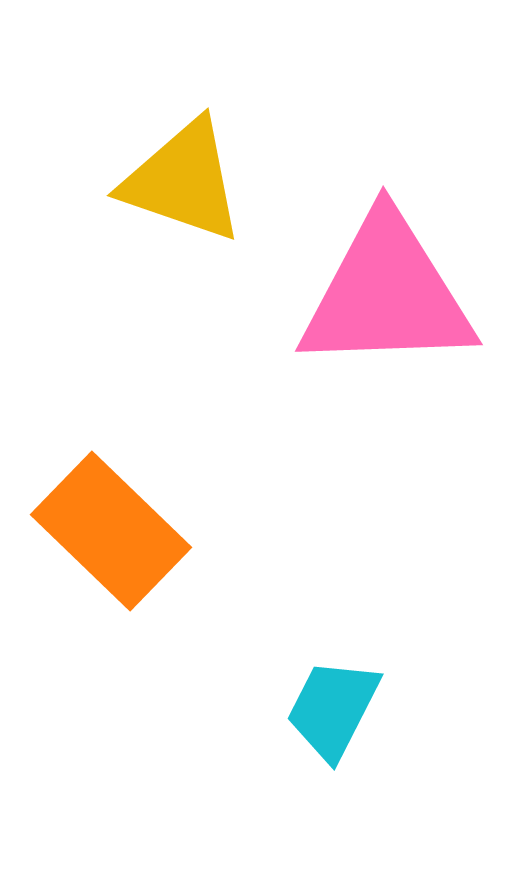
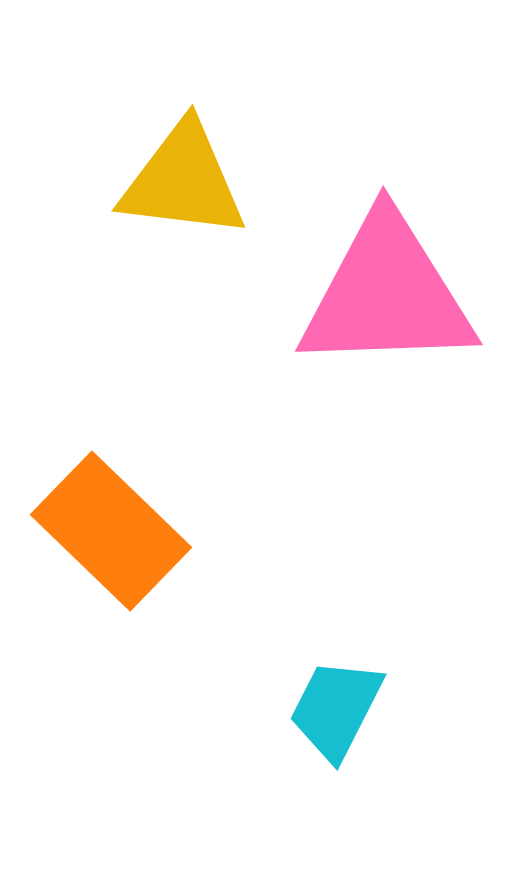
yellow triangle: rotated 12 degrees counterclockwise
cyan trapezoid: moved 3 px right
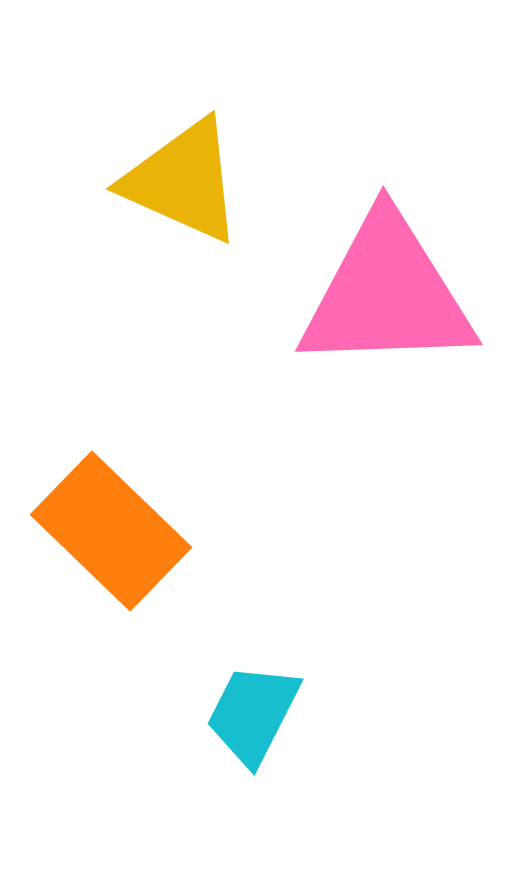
yellow triangle: rotated 17 degrees clockwise
cyan trapezoid: moved 83 px left, 5 px down
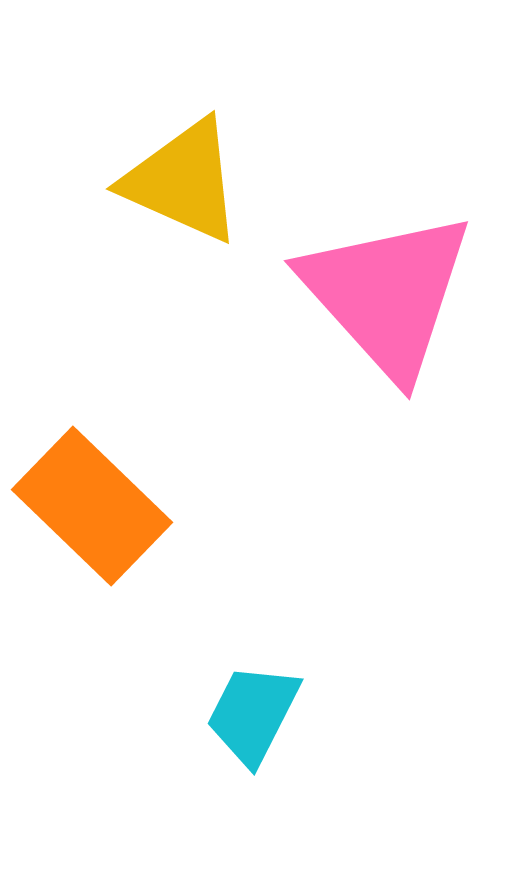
pink triangle: rotated 50 degrees clockwise
orange rectangle: moved 19 px left, 25 px up
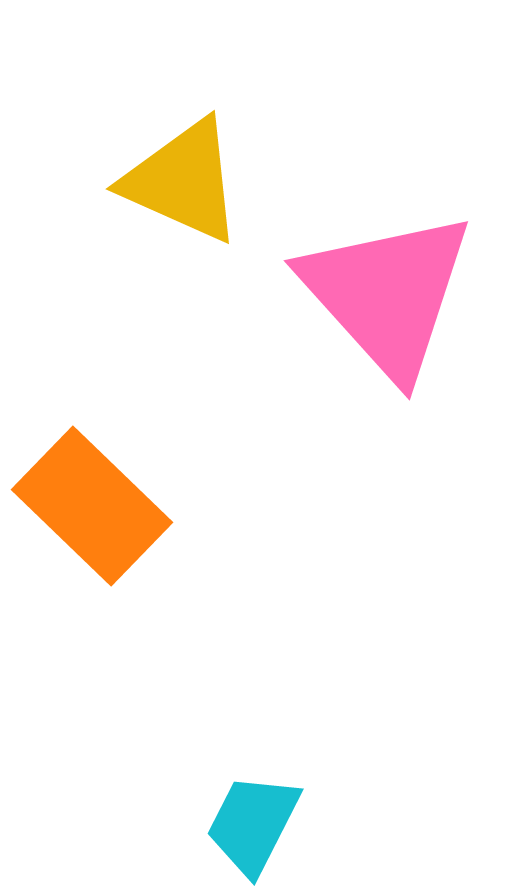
cyan trapezoid: moved 110 px down
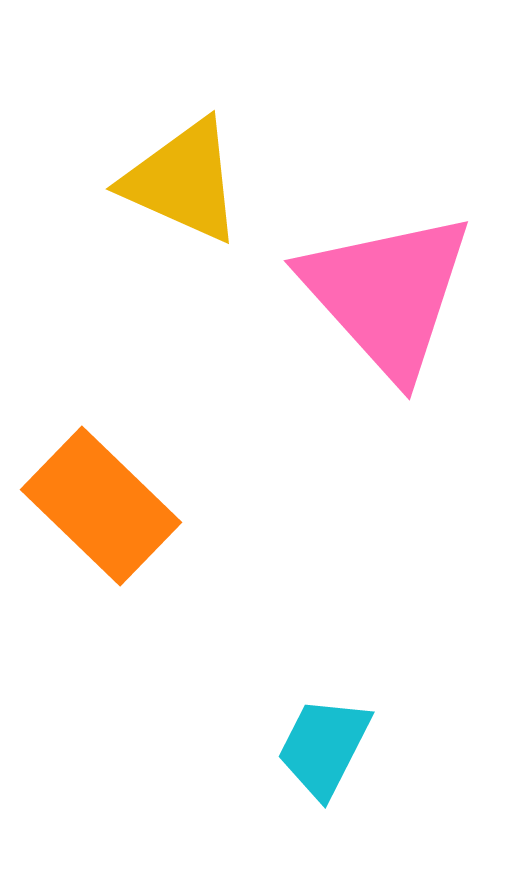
orange rectangle: moved 9 px right
cyan trapezoid: moved 71 px right, 77 px up
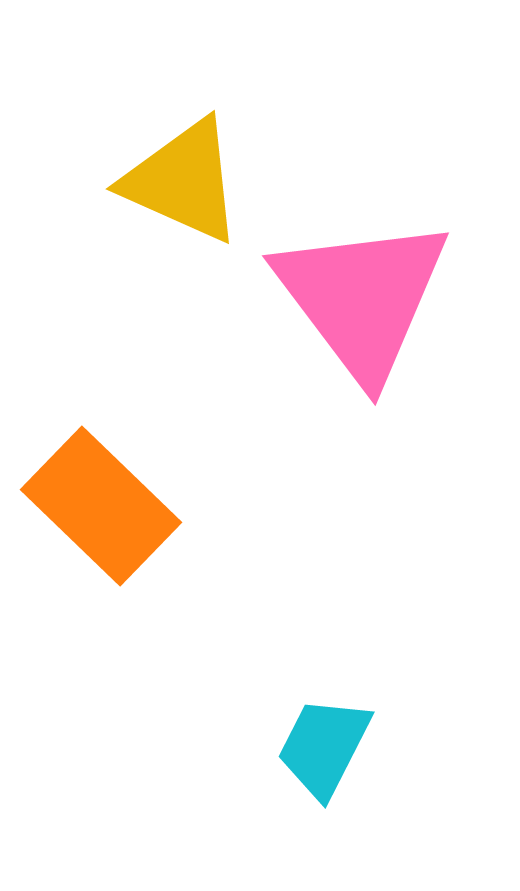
pink triangle: moved 25 px left, 4 px down; rotated 5 degrees clockwise
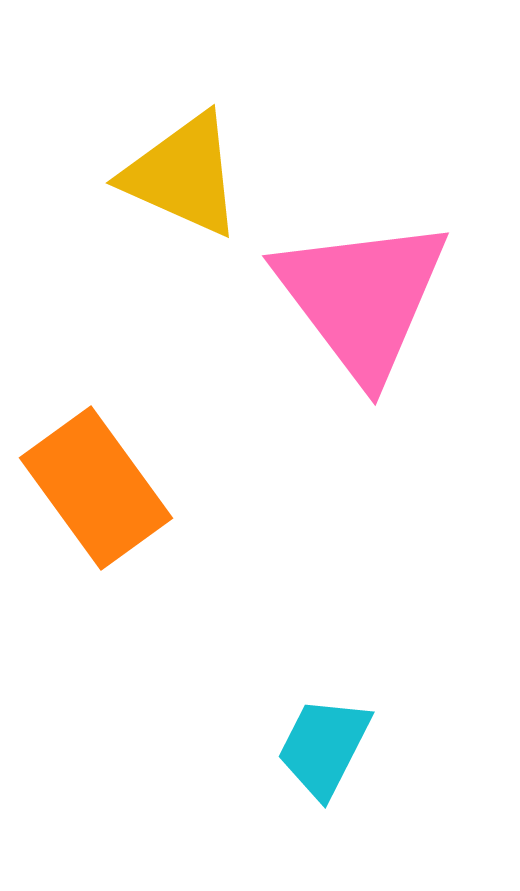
yellow triangle: moved 6 px up
orange rectangle: moved 5 px left, 18 px up; rotated 10 degrees clockwise
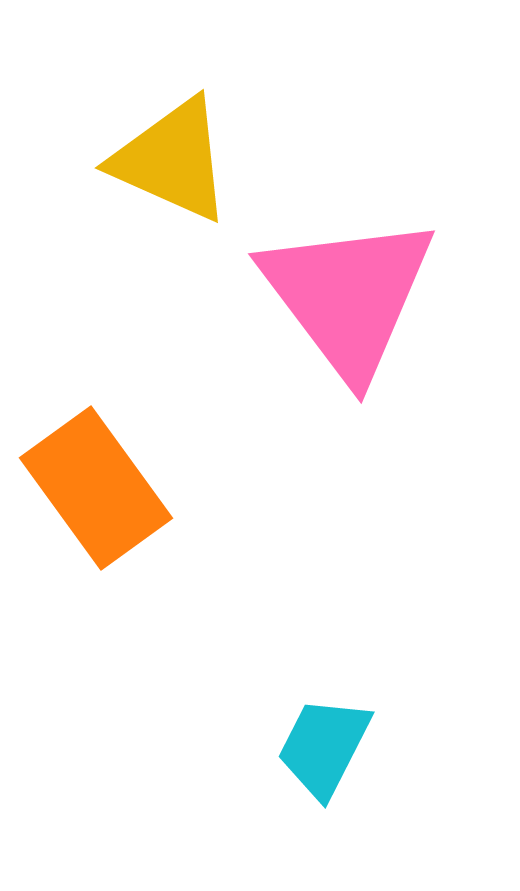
yellow triangle: moved 11 px left, 15 px up
pink triangle: moved 14 px left, 2 px up
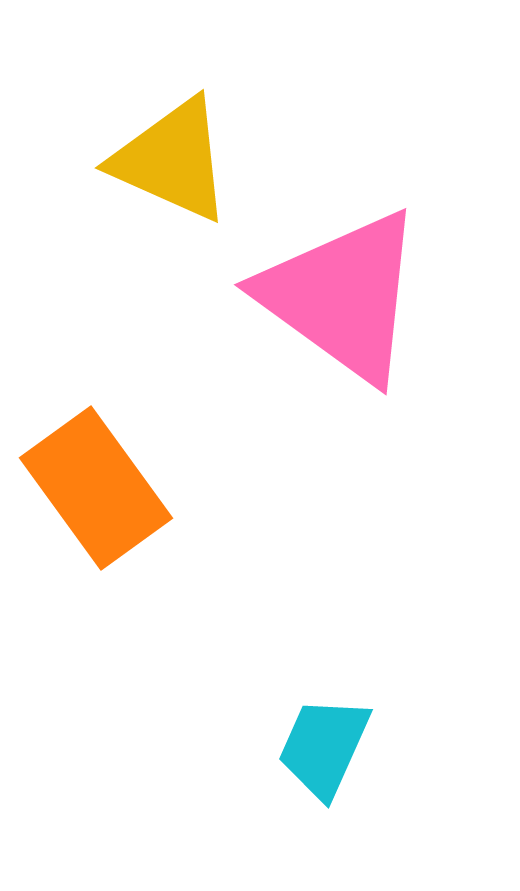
pink triangle: moved 6 px left; rotated 17 degrees counterclockwise
cyan trapezoid: rotated 3 degrees counterclockwise
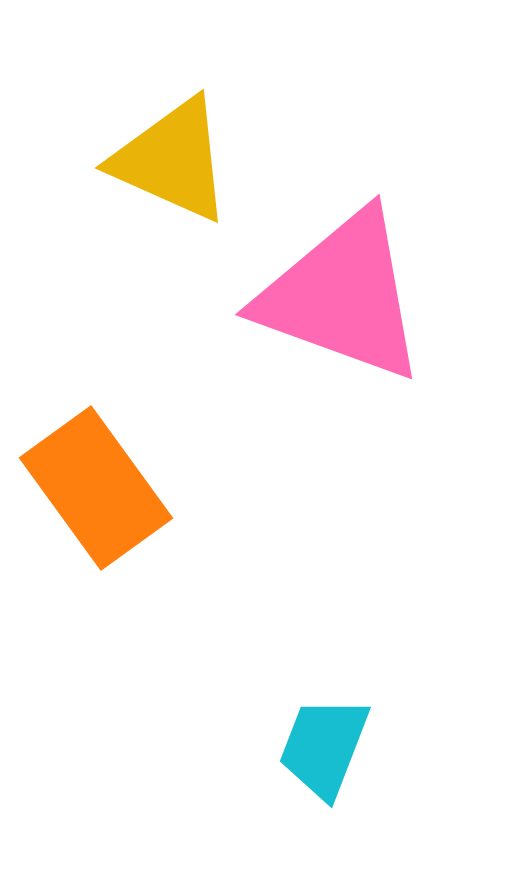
pink triangle: rotated 16 degrees counterclockwise
cyan trapezoid: rotated 3 degrees counterclockwise
